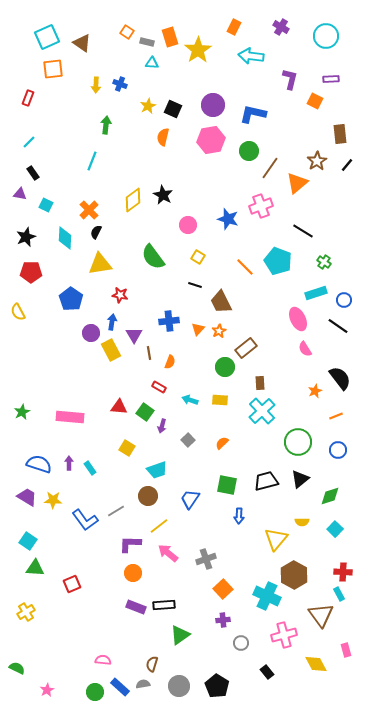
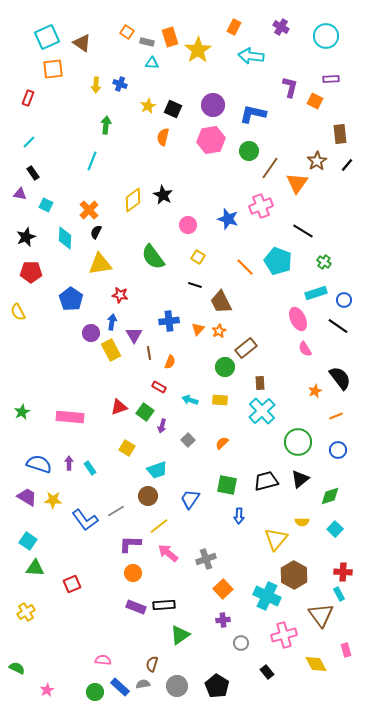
purple L-shape at (290, 79): moved 8 px down
orange triangle at (297, 183): rotated 15 degrees counterclockwise
red triangle at (119, 407): rotated 24 degrees counterclockwise
gray circle at (179, 686): moved 2 px left
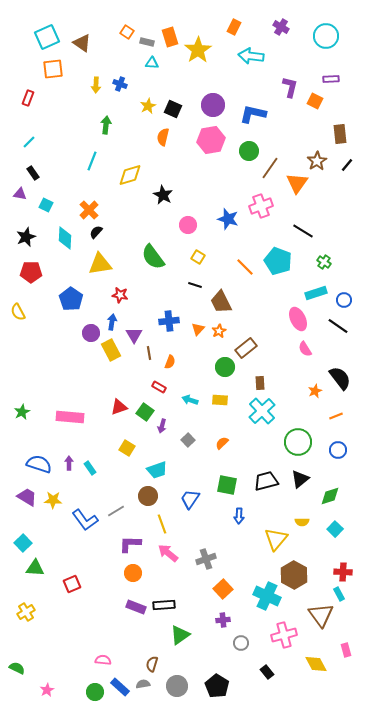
yellow diamond at (133, 200): moved 3 px left, 25 px up; rotated 20 degrees clockwise
black semicircle at (96, 232): rotated 16 degrees clockwise
yellow line at (159, 526): moved 3 px right, 2 px up; rotated 72 degrees counterclockwise
cyan square at (28, 541): moved 5 px left, 2 px down; rotated 12 degrees clockwise
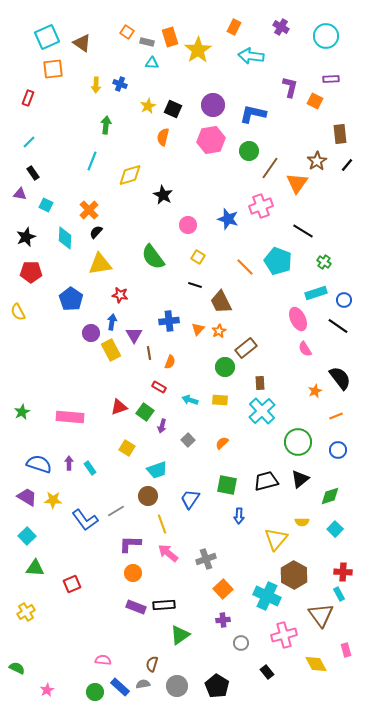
cyan square at (23, 543): moved 4 px right, 7 px up
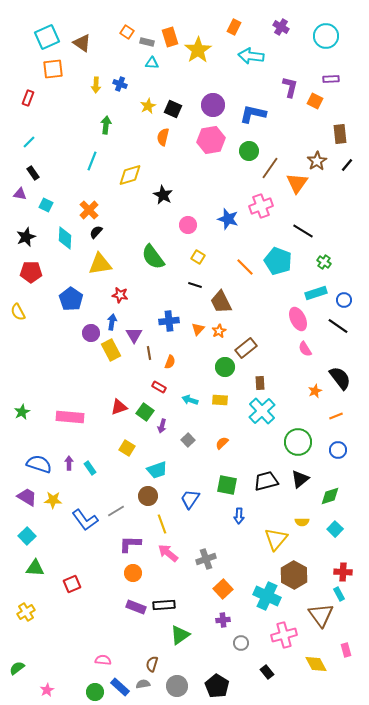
green semicircle at (17, 668): rotated 63 degrees counterclockwise
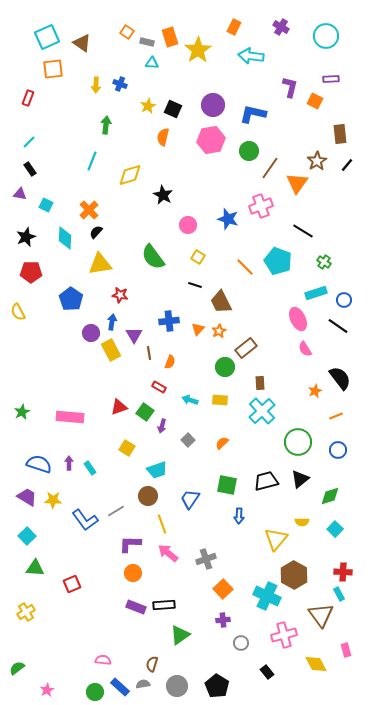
black rectangle at (33, 173): moved 3 px left, 4 px up
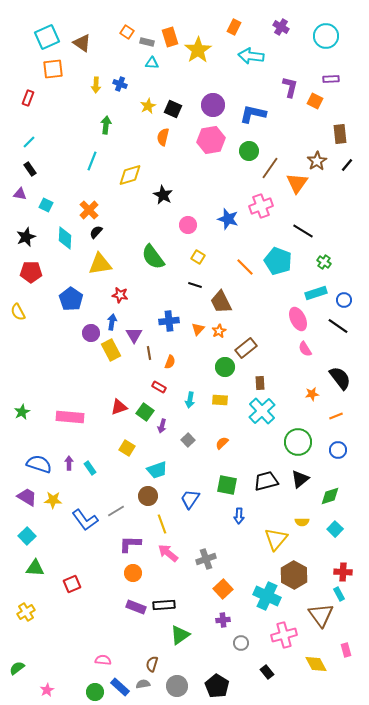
orange star at (315, 391): moved 3 px left, 3 px down; rotated 16 degrees clockwise
cyan arrow at (190, 400): rotated 98 degrees counterclockwise
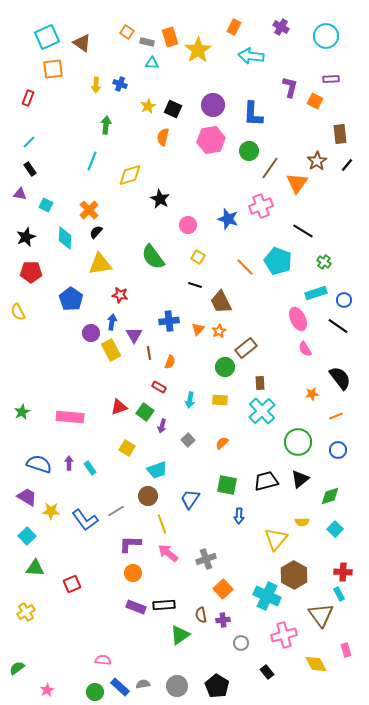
blue L-shape at (253, 114): rotated 100 degrees counterclockwise
black star at (163, 195): moved 3 px left, 4 px down
yellow star at (53, 500): moved 2 px left, 11 px down
brown semicircle at (152, 664): moved 49 px right, 49 px up; rotated 28 degrees counterclockwise
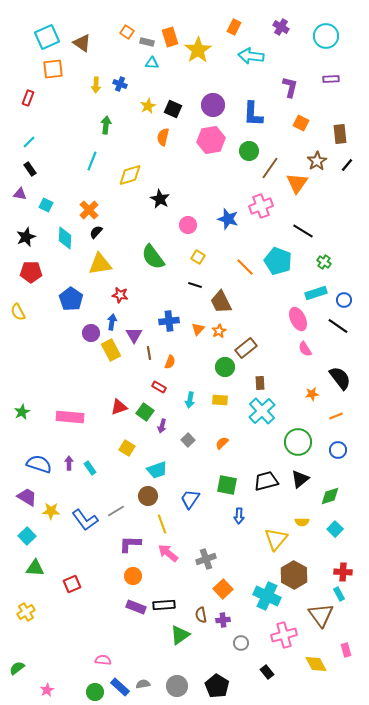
orange square at (315, 101): moved 14 px left, 22 px down
orange circle at (133, 573): moved 3 px down
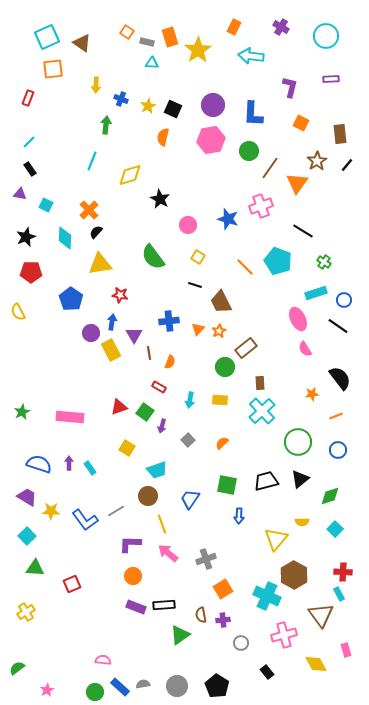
blue cross at (120, 84): moved 1 px right, 15 px down
orange square at (223, 589): rotated 12 degrees clockwise
